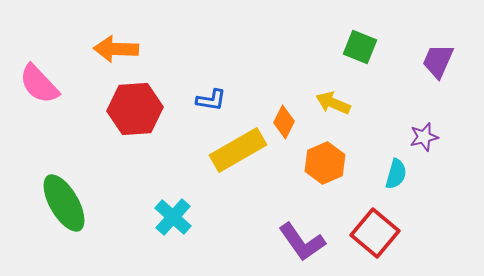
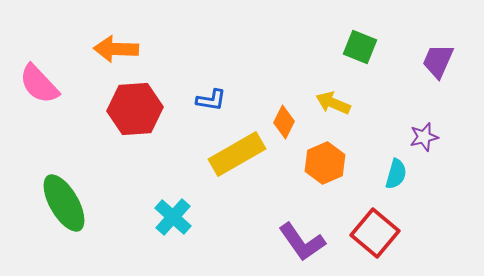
yellow rectangle: moved 1 px left, 4 px down
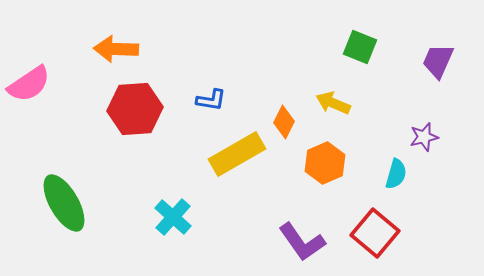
pink semicircle: moved 10 px left; rotated 81 degrees counterclockwise
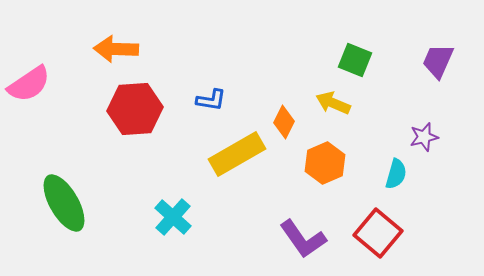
green square: moved 5 px left, 13 px down
red square: moved 3 px right
purple L-shape: moved 1 px right, 3 px up
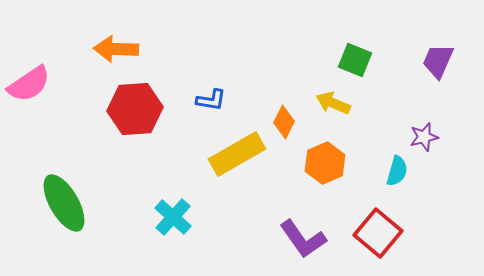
cyan semicircle: moved 1 px right, 3 px up
